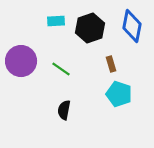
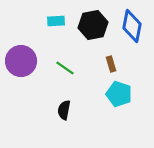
black hexagon: moved 3 px right, 3 px up; rotated 8 degrees clockwise
green line: moved 4 px right, 1 px up
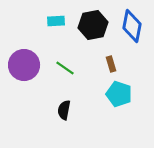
purple circle: moved 3 px right, 4 px down
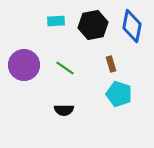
black semicircle: rotated 102 degrees counterclockwise
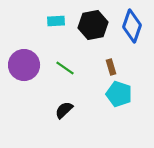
blue diamond: rotated 8 degrees clockwise
brown rectangle: moved 3 px down
black semicircle: rotated 138 degrees clockwise
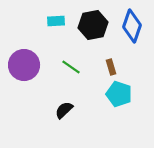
green line: moved 6 px right, 1 px up
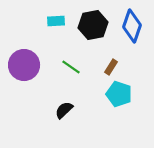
brown rectangle: rotated 49 degrees clockwise
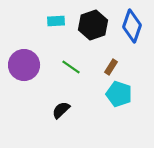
black hexagon: rotated 8 degrees counterclockwise
black semicircle: moved 3 px left
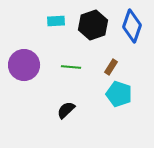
green line: rotated 30 degrees counterclockwise
black semicircle: moved 5 px right
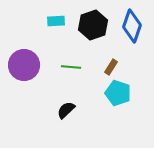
cyan pentagon: moved 1 px left, 1 px up
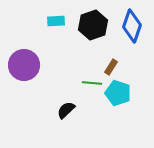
green line: moved 21 px right, 16 px down
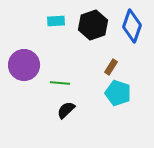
green line: moved 32 px left
